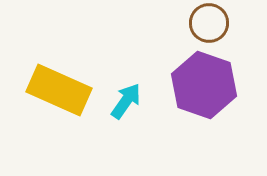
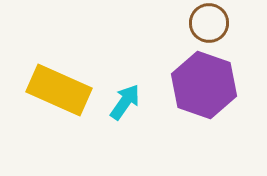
cyan arrow: moved 1 px left, 1 px down
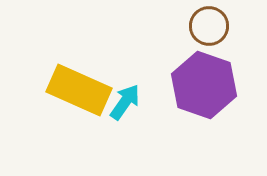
brown circle: moved 3 px down
yellow rectangle: moved 20 px right
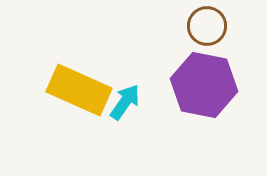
brown circle: moved 2 px left
purple hexagon: rotated 8 degrees counterclockwise
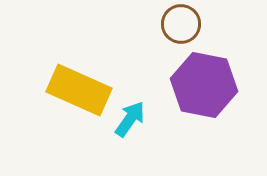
brown circle: moved 26 px left, 2 px up
cyan arrow: moved 5 px right, 17 px down
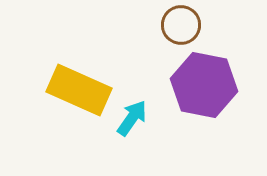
brown circle: moved 1 px down
cyan arrow: moved 2 px right, 1 px up
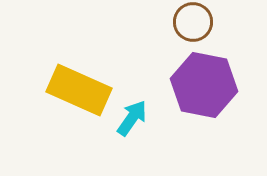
brown circle: moved 12 px right, 3 px up
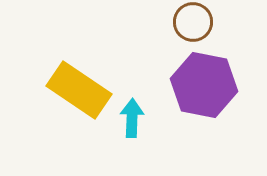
yellow rectangle: rotated 10 degrees clockwise
cyan arrow: rotated 33 degrees counterclockwise
